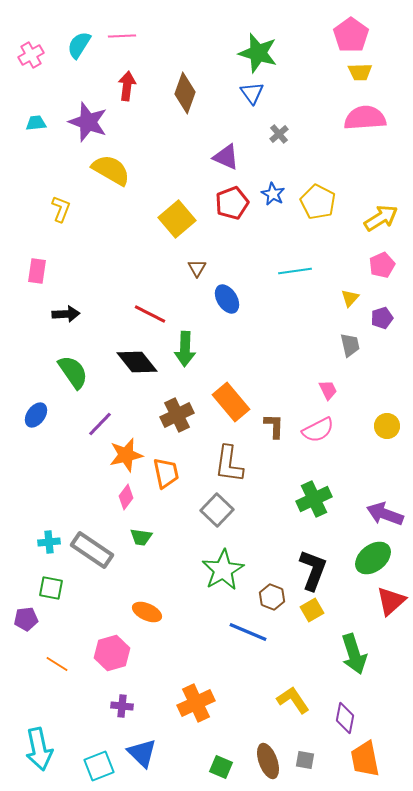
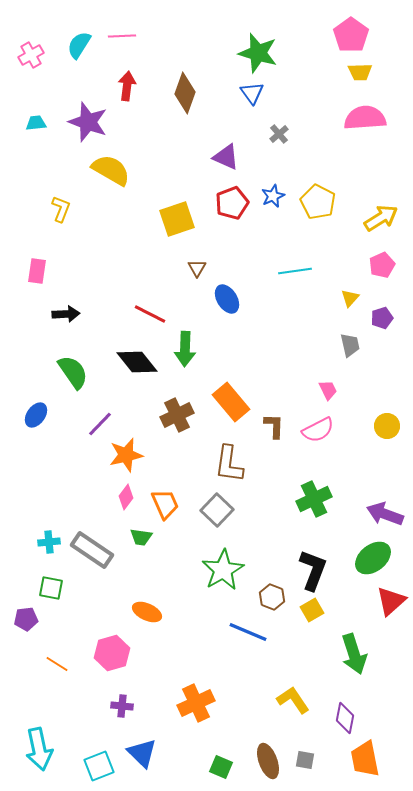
blue star at (273, 194): moved 2 px down; rotated 20 degrees clockwise
yellow square at (177, 219): rotated 21 degrees clockwise
orange trapezoid at (166, 473): moved 1 px left, 31 px down; rotated 12 degrees counterclockwise
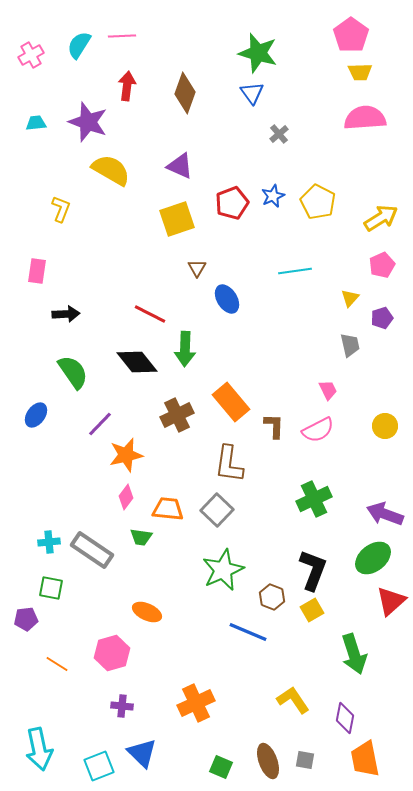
purple triangle at (226, 157): moved 46 px left, 9 px down
yellow circle at (387, 426): moved 2 px left
orange trapezoid at (165, 504): moved 3 px right, 5 px down; rotated 60 degrees counterclockwise
green star at (223, 570): rotated 6 degrees clockwise
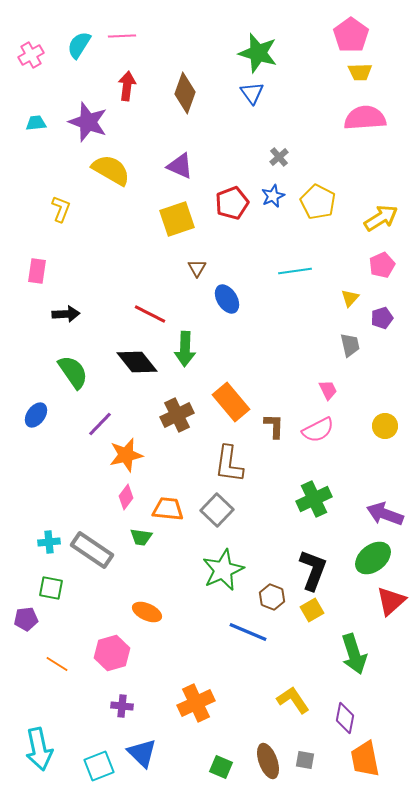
gray cross at (279, 134): moved 23 px down
